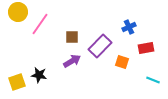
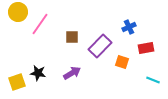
purple arrow: moved 12 px down
black star: moved 1 px left, 2 px up
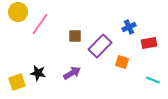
brown square: moved 3 px right, 1 px up
red rectangle: moved 3 px right, 5 px up
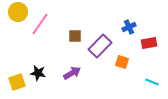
cyan line: moved 1 px left, 2 px down
